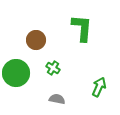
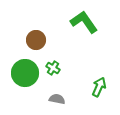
green L-shape: moved 2 px right, 6 px up; rotated 40 degrees counterclockwise
green circle: moved 9 px right
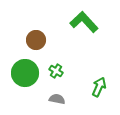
green L-shape: rotated 8 degrees counterclockwise
green cross: moved 3 px right, 3 px down
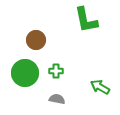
green L-shape: moved 2 px right, 2 px up; rotated 148 degrees counterclockwise
green cross: rotated 32 degrees counterclockwise
green arrow: moved 1 px right; rotated 84 degrees counterclockwise
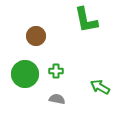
brown circle: moved 4 px up
green circle: moved 1 px down
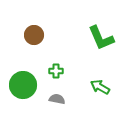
green L-shape: moved 15 px right, 18 px down; rotated 12 degrees counterclockwise
brown circle: moved 2 px left, 1 px up
green circle: moved 2 px left, 11 px down
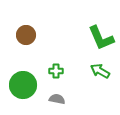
brown circle: moved 8 px left
green arrow: moved 16 px up
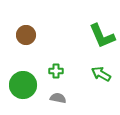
green L-shape: moved 1 px right, 2 px up
green arrow: moved 1 px right, 3 px down
gray semicircle: moved 1 px right, 1 px up
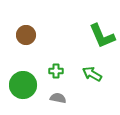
green arrow: moved 9 px left
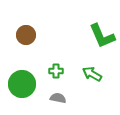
green circle: moved 1 px left, 1 px up
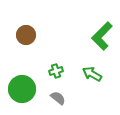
green L-shape: rotated 68 degrees clockwise
green cross: rotated 16 degrees counterclockwise
green circle: moved 5 px down
gray semicircle: rotated 28 degrees clockwise
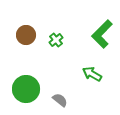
green L-shape: moved 2 px up
green cross: moved 31 px up; rotated 24 degrees counterclockwise
green circle: moved 4 px right
gray semicircle: moved 2 px right, 2 px down
